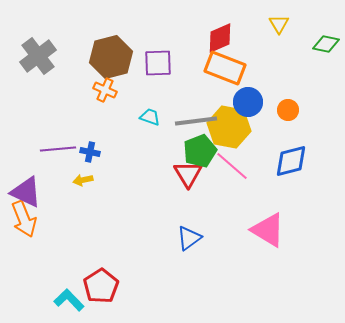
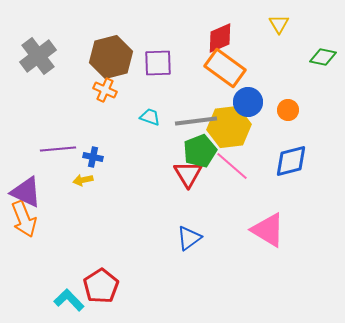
green diamond: moved 3 px left, 13 px down
orange rectangle: rotated 15 degrees clockwise
yellow hexagon: rotated 18 degrees counterclockwise
blue cross: moved 3 px right, 5 px down
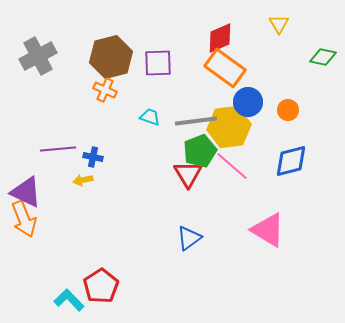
gray cross: rotated 9 degrees clockwise
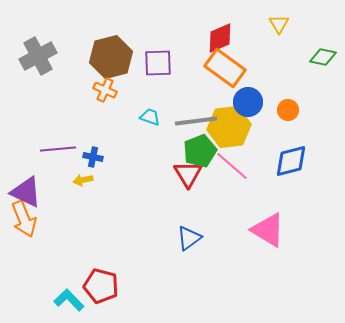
red pentagon: rotated 24 degrees counterclockwise
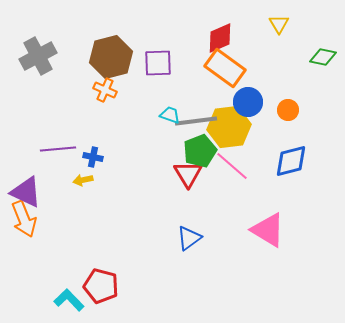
cyan trapezoid: moved 20 px right, 2 px up
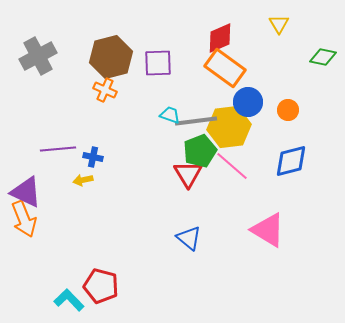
blue triangle: rotated 44 degrees counterclockwise
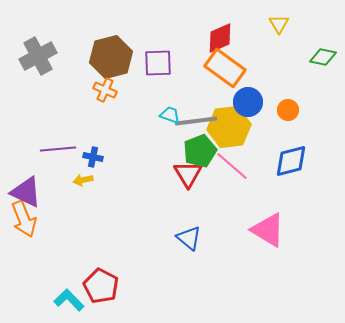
red pentagon: rotated 12 degrees clockwise
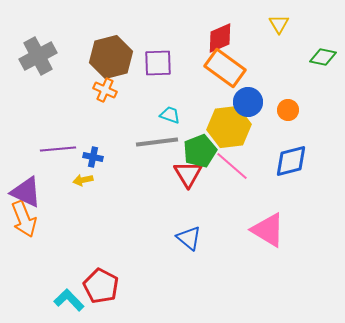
gray line: moved 39 px left, 21 px down
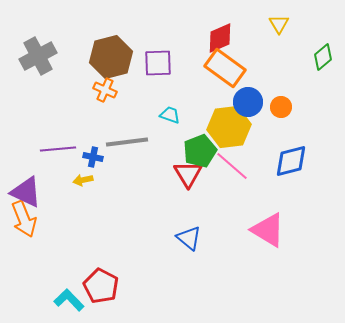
green diamond: rotated 52 degrees counterclockwise
orange circle: moved 7 px left, 3 px up
gray line: moved 30 px left
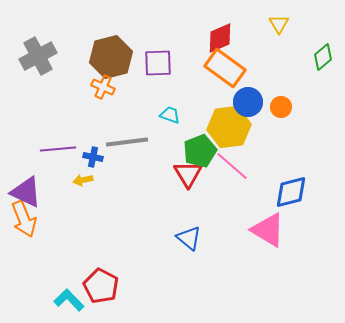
orange cross: moved 2 px left, 3 px up
blue diamond: moved 31 px down
